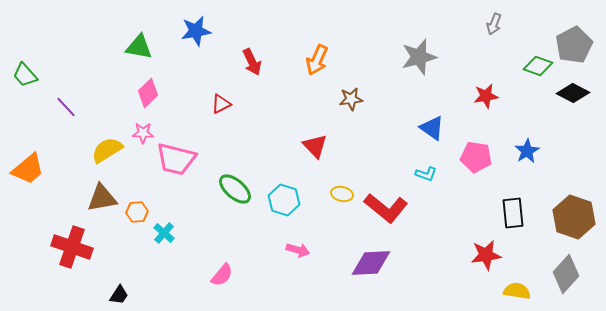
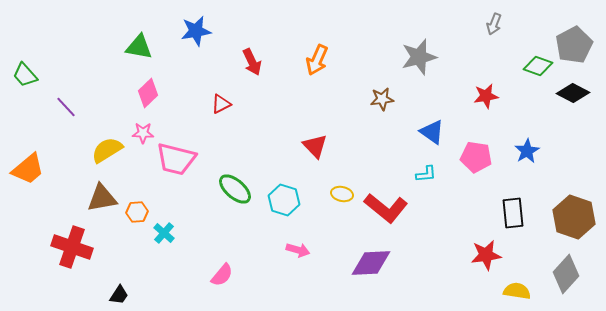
brown star at (351, 99): moved 31 px right
blue triangle at (432, 128): moved 4 px down
cyan L-shape at (426, 174): rotated 25 degrees counterclockwise
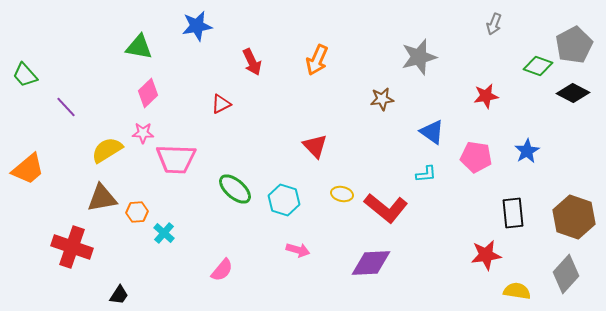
blue star at (196, 31): moved 1 px right, 5 px up
pink trapezoid at (176, 159): rotated 12 degrees counterclockwise
pink semicircle at (222, 275): moved 5 px up
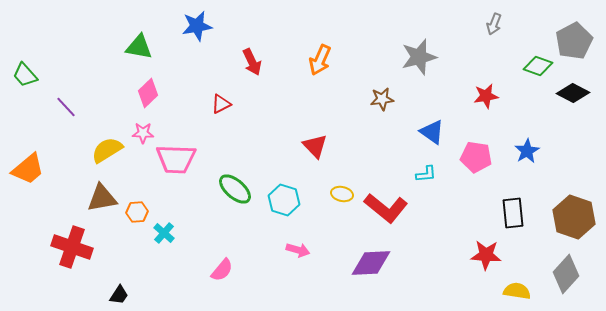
gray pentagon at (574, 45): moved 4 px up
orange arrow at (317, 60): moved 3 px right
red star at (486, 255): rotated 12 degrees clockwise
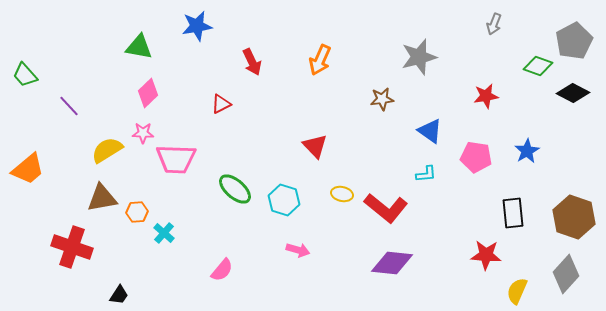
purple line at (66, 107): moved 3 px right, 1 px up
blue triangle at (432, 132): moved 2 px left, 1 px up
purple diamond at (371, 263): moved 21 px right; rotated 9 degrees clockwise
yellow semicircle at (517, 291): rotated 76 degrees counterclockwise
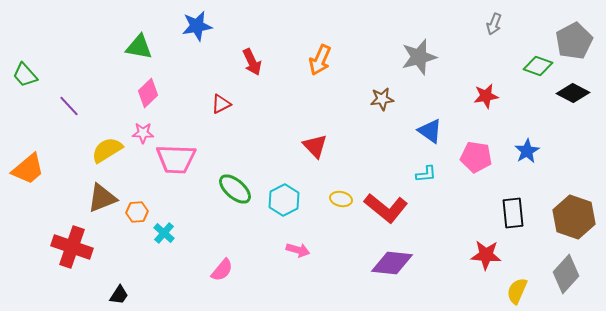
yellow ellipse at (342, 194): moved 1 px left, 5 px down
brown triangle at (102, 198): rotated 12 degrees counterclockwise
cyan hexagon at (284, 200): rotated 16 degrees clockwise
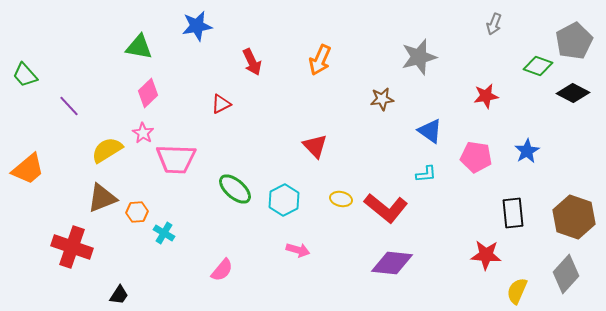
pink star at (143, 133): rotated 30 degrees clockwise
cyan cross at (164, 233): rotated 10 degrees counterclockwise
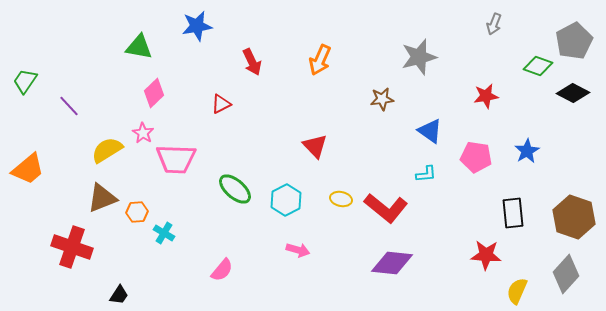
green trapezoid at (25, 75): moved 6 px down; rotated 76 degrees clockwise
pink diamond at (148, 93): moved 6 px right
cyan hexagon at (284, 200): moved 2 px right
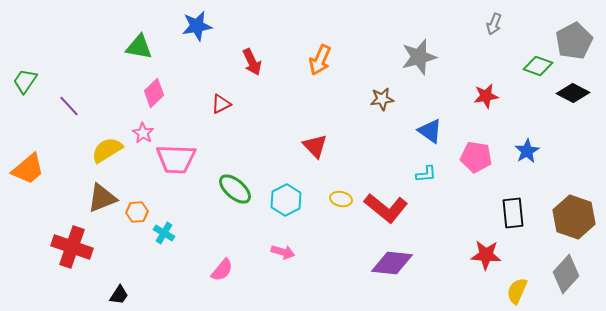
pink arrow at (298, 250): moved 15 px left, 2 px down
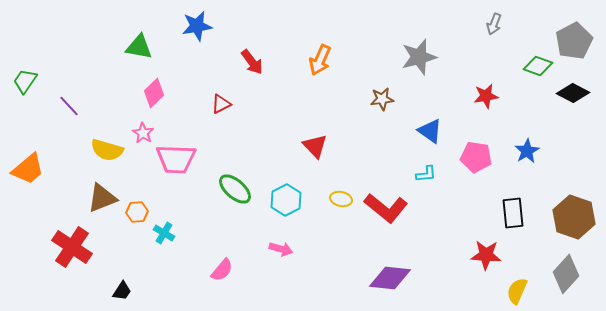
red arrow at (252, 62): rotated 12 degrees counterclockwise
yellow semicircle at (107, 150): rotated 132 degrees counterclockwise
red cross at (72, 247): rotated 15 degrees clockwise
pink arrow at (283, 252): moved 2 px left, 3 px up
purple diamond at (392, 263): moved 2 px left, 15 px down
black trapezoid at (119, 295): moved 3 px right, 4 px up
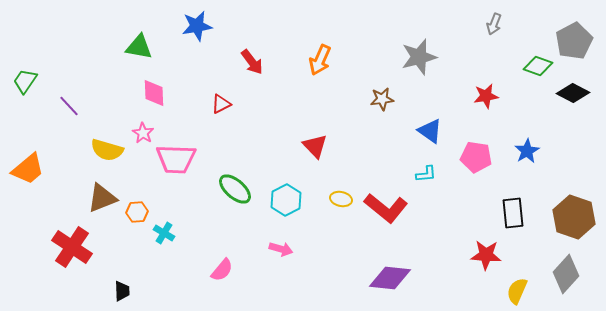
pink diamond at (154, 93): rotated 48 degrees counterclockwise
black trapezoid at (122, 291): rotated 35 degrees counterclockwise
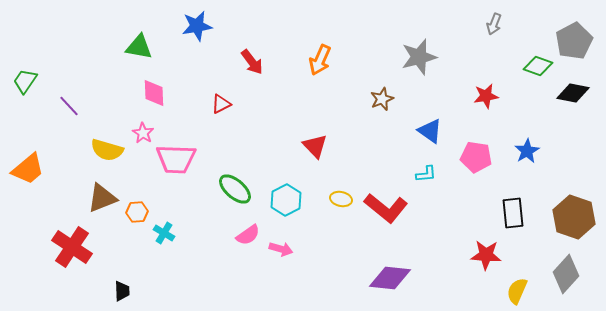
black diamond at (573, 93): rotated 16 degrees counterclockwise
brown star at (382, 99): rotated 15 degrees counterclockwise
pink semicircle at (222, 270): moved 26 px right, 35 px up; rotated 15 degrees clockwise
